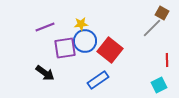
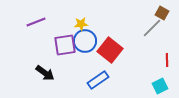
purple line: moved 9 px left, 5 px up
purple square: moved 3 px up
cyan square: moved 1 px right, 1 px down
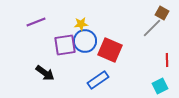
red square: rotated 15 degrees counterclockwise
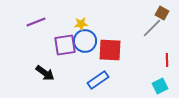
red square: rotated 20 degrees counterclockwise
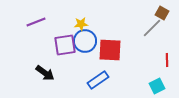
cyan square: moved 3 px left
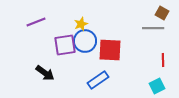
yellow star: rotated 16 degrees counterclockwise
gray line: moved 1 px right; rotated 45 degrees clockwise
red line: moved 4 px left
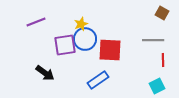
gray line: moved 12 px down
blue circle: moved 2 px up
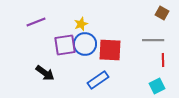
blue circle: moved 5 px down
